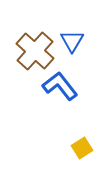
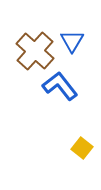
yellow square: rotated 20 degrees counterclockwise
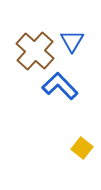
blue L-shape: rotated 6 degrees counterclockwise
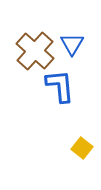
blue triangle: moved 3 px down
blue L-shape: rotated 39 degrees clockwise
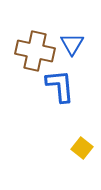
brown cross: rotated 30 degrees counterclockwise
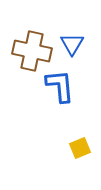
brown cross: moved 3 px left
yellow square: moved 2 px left; rotated 30 degrees clockwise
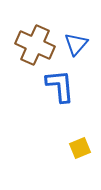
blue triangle: moved 4 px right; rotated 10 degrees clockwise
brown cross: moved 3 px right, 6 px up; rotated 12 degrees clockwise
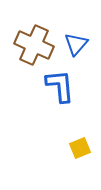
brown cross: moved 1 px left
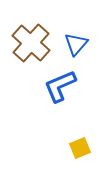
brown cross: moved 3 px left, 2 px up; rotated 18 degrees clockwise
blue L-shape: rotated 108 degrees counterclockwise
